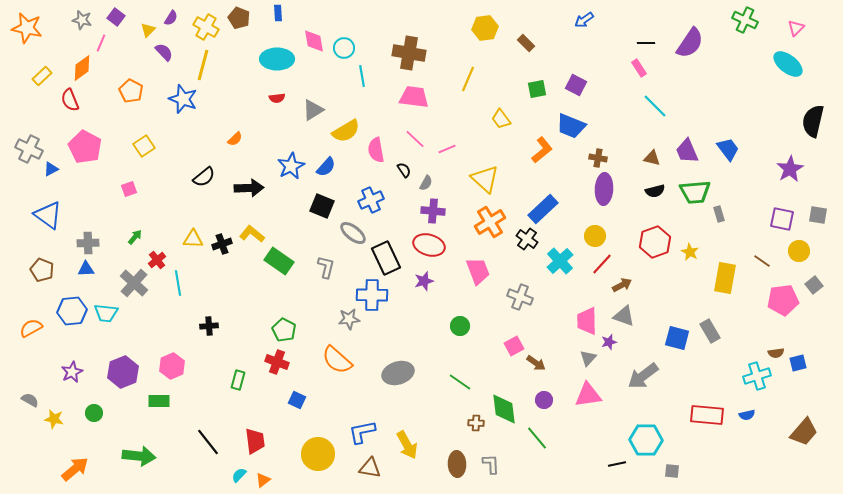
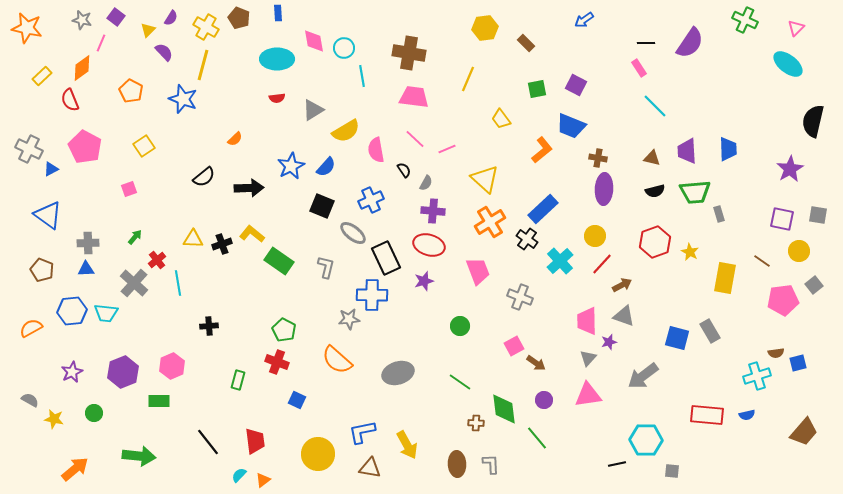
blue trapezoid at (728, 149): rotated 35 degrees clockwise
purple trapezoid at (687, 151): rotated 20 degrees clockwise
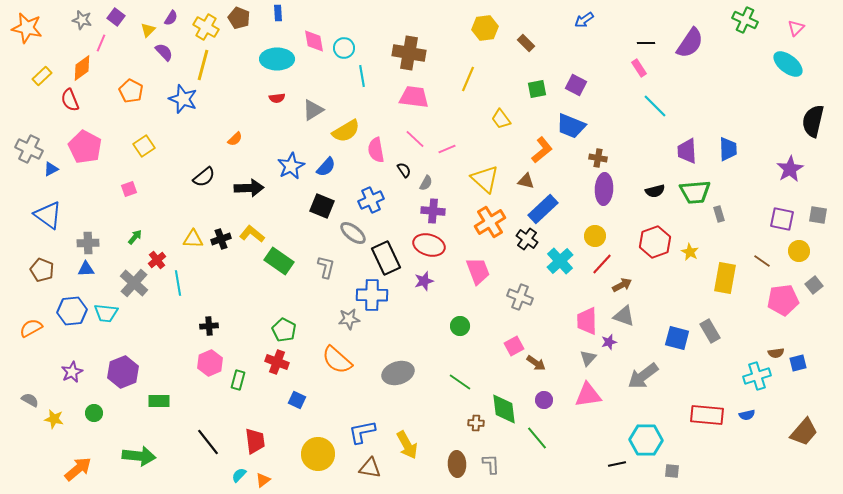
brown triangle at (652, 158): moved 126 px left, 23 px down
black cross at (222, 244): moved 1 px left, 5 px up
pink hexagon at (172, 366): moved 38 px right, 3 px up
orange arrow at (75, 469): moved 3 px right
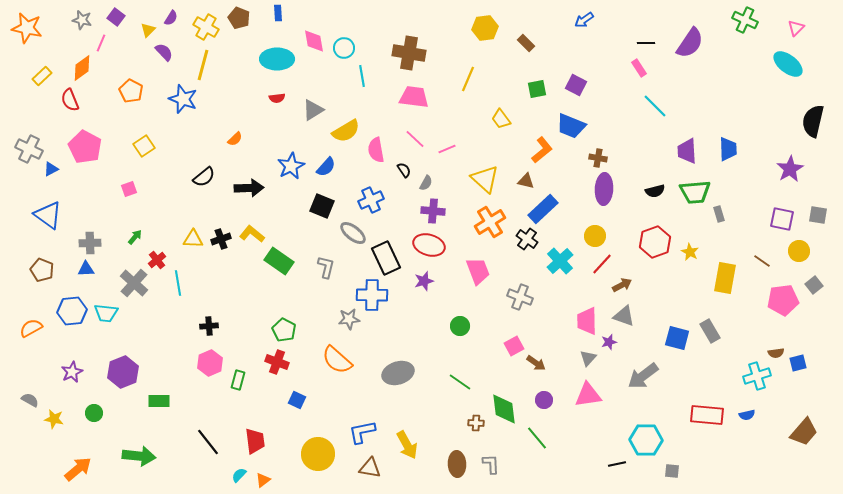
gray cross at (88, 243): moved 2 px right
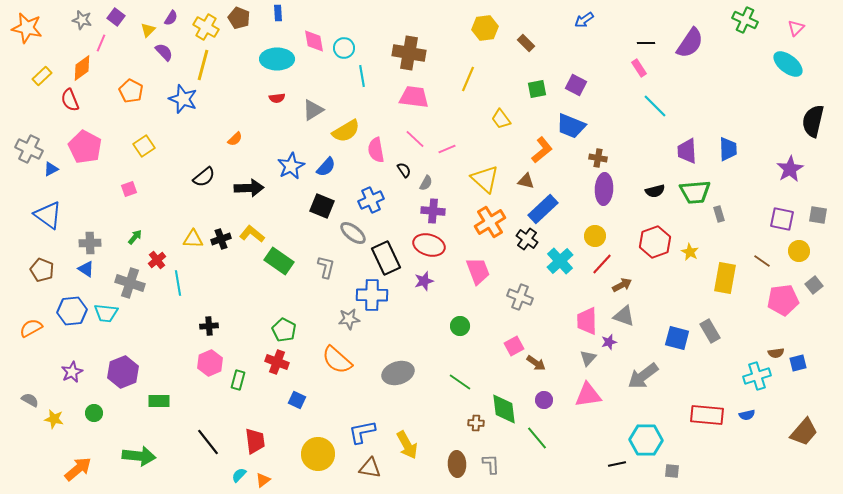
blue triangle at (86, 269): rotated 36 degrees clockwise
gray cross at (134, 283): moved 4 px left; rotated 24 degrees counterclockwise
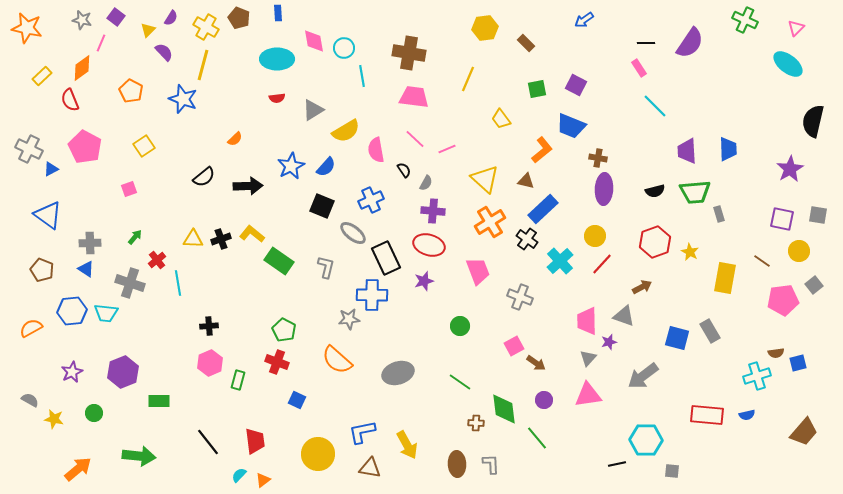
black arrow at (249, 188): moved 1 px left, 2 px up
brown arrow at (622, 285): moved 20 px right, 2 px down
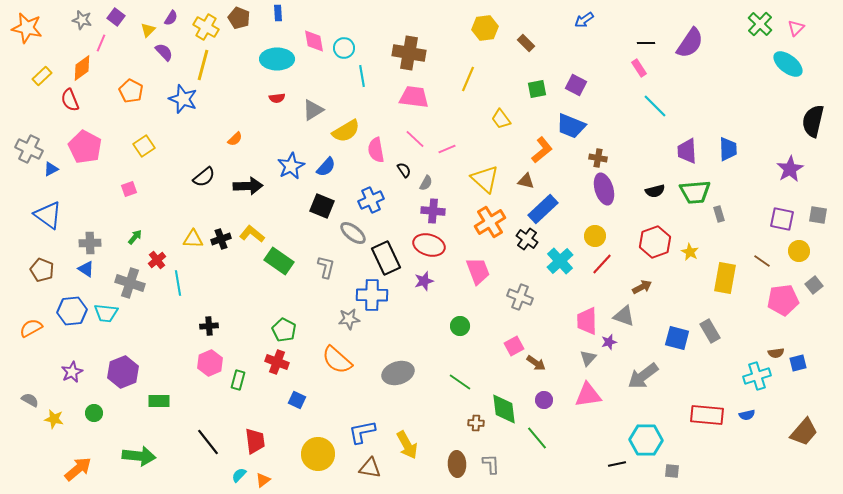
green cross at (745, 20): moved 15 px right, 4 px down; rotated 20 degrees clockwise
purple ellipse at (604, 189): rotated 20 degrees counterclockwise
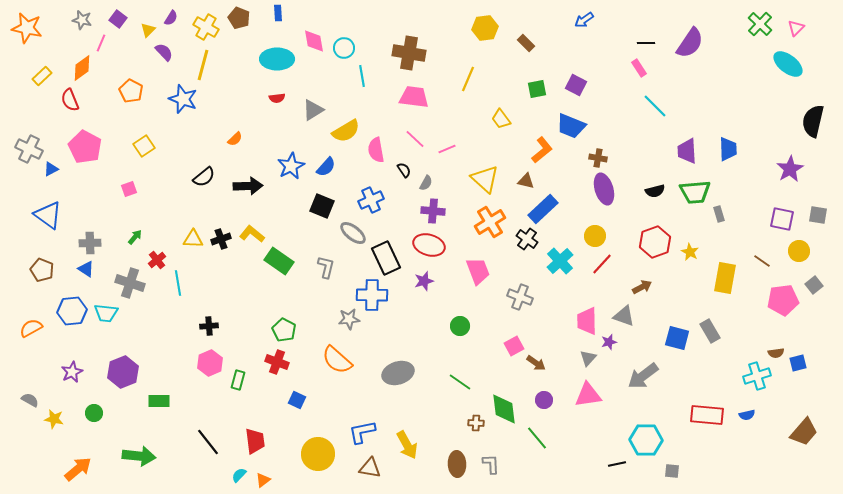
purple square at (116, 17): moved 2 px right, 2 px down
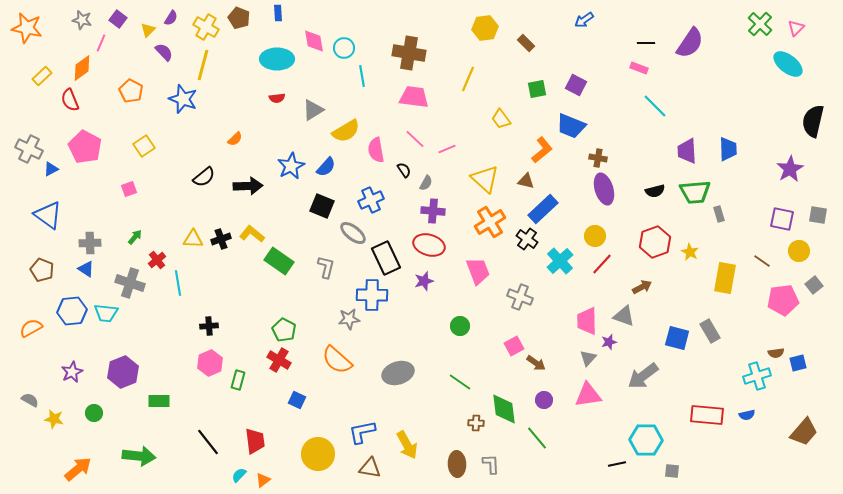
pink rectangle at (639, 68): rotated 36 degrees counterclockwise
red cross at (277, 362): moved 2 px right, 2 px up; rotated 10 degrees clockwise
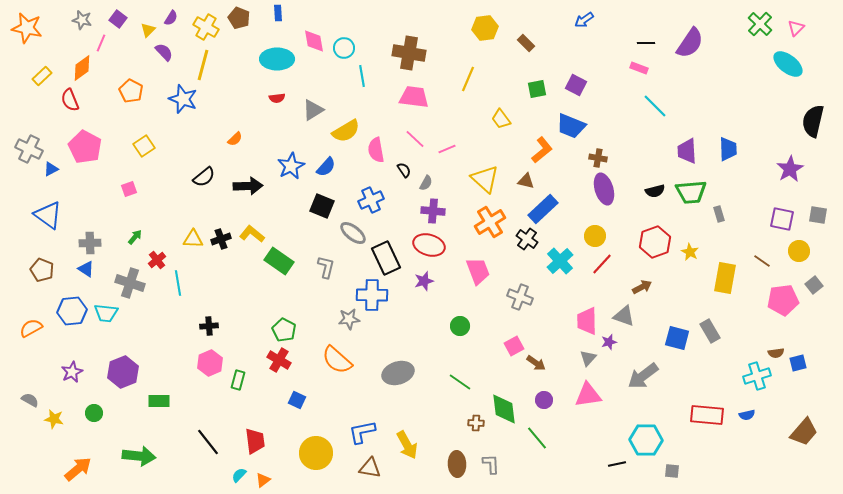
green trapezoid at (695, 192): moved 4 px left
yellow circle at (318, 454): moved 2 px left, 1 px up
